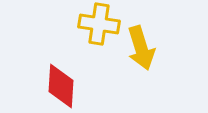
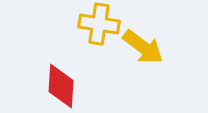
yellow arrow: moved 2 px right, 1 px up; rotated 36 degrees counterclockwise
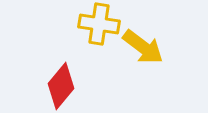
red diamond: rotated 36 degrees clockwise
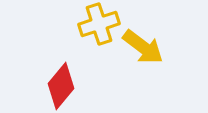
yellow cross: rotated 27 degrees counterclockwise
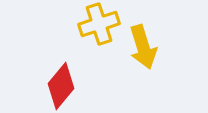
yellow arrow: rotated 36 degrees clockwise
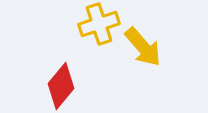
yellow arrow: rotated 24 degrees counterclockwise
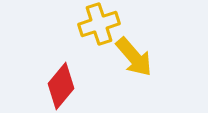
yellow arrow: moved 9 px left, 10 px down
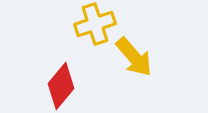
yellow cross: moved 4 px left
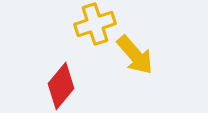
yellow arrow: moved 1 px right, 2 px up
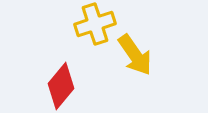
yellow arrow: rotated 6 degrees clockwise
